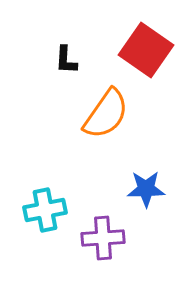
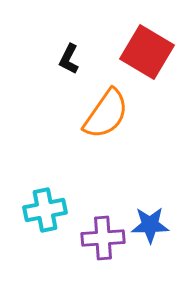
red square: moved 1 px right, 2 px down; rotated 4 degrees counterclockwise
black L-shape: moved 3 px right, 1 px up; rotated 24 degrees clockwise
blue star: moved 4 px right, 36 px down
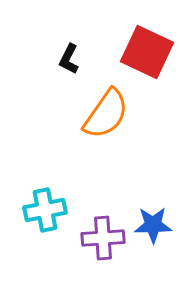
red square: rotated 6 degrees counterclockwise
blue star: moved 3 px right
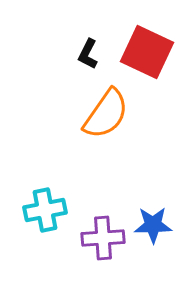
black L-shape: moved 19 px right, 5 px up
